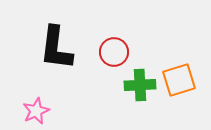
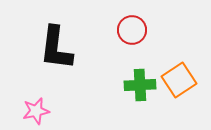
red circle: moved 18 px right, 22 px up
orange square: rotated 16 degrees counterclockwise
pink star: rotated 12 degrees clockwise
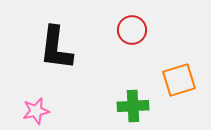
orange square: rotated 16 degrees clockwise
green cross: moved 7 px left, 21 px down
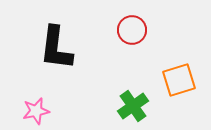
green cross: rotated 32 degrees counterclockwise
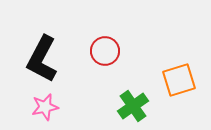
red circle: moved 27 px left, 21 px down
black L-shape: moved 14 px left, 11 px down; rotated 21 degrees clockwise
pink star: moved 9 px right, 4 px up
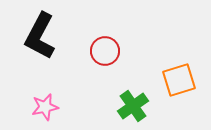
black L-shape: moved 2 px left, 23 px up
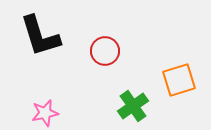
black L-shape: rotated 45 degrees counterclockwise
pink star: moved 6 px down
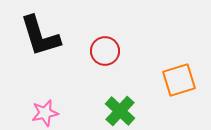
green cross: moved 13 px left, 5 px down; rotated 12 degrees counterclockwise
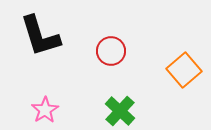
red circle: moved 6 px right
orange square: moved 5 px right, 10 px up; rotated 24 degrees counterclockwise
pink star: moved 3 px up; rotated 20 degrees counterclockwise
